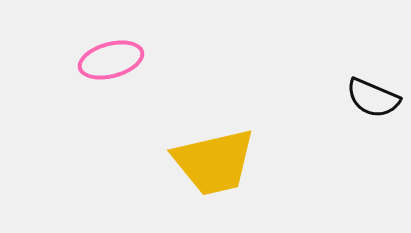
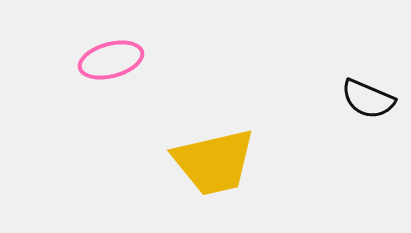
black semicircle: moved 5 px left, 1 px down
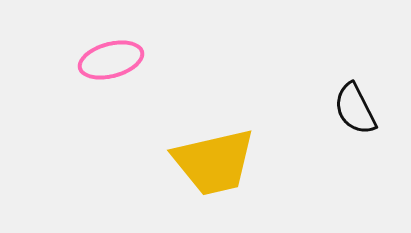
black semicircle: moved 13 px left, 10 px down; rotated 40 degrees clockwise
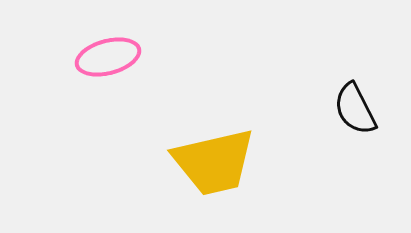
pink ellipse: moved 3 px left, 3 px up
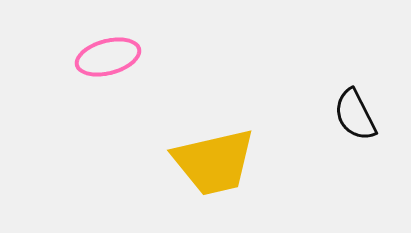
black semicircle: moved 6 px down
